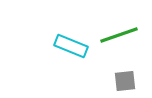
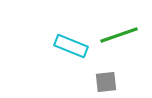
gray square: moved 19 px left, 1 px down
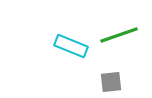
gray square: moved 5 px right
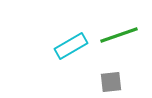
cyan rectangle: rotated 52 degrees counterclockwise
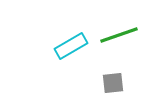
gray square: moved 2 px right, 1 px down
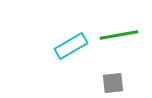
green line: rotated 9 degrees clockwise
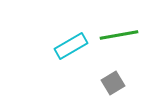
gray square: rotated 25 degrees counterclockwise
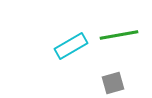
gray square: rotated 15 degrees clockwise
